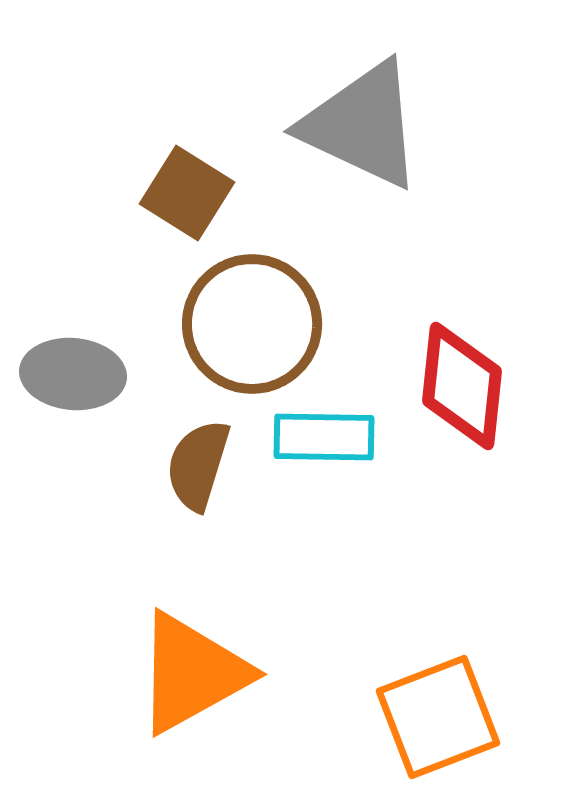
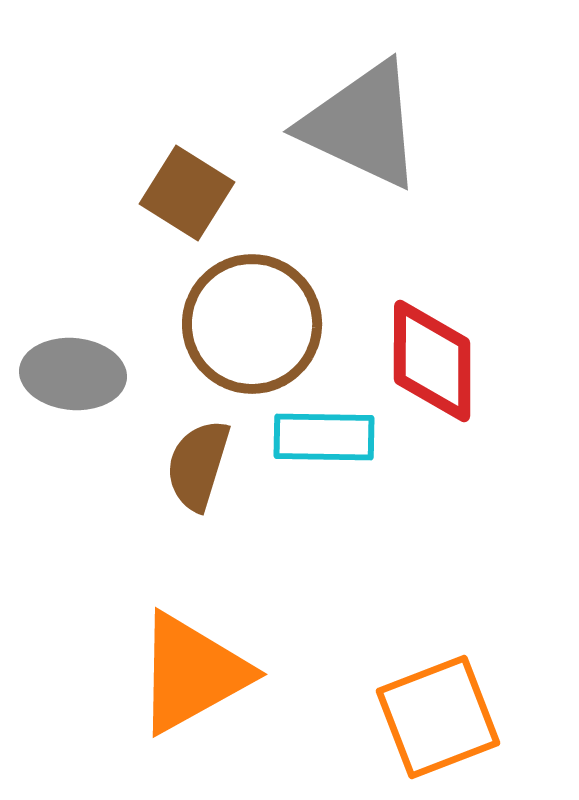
red diamond: moved 30 px left, 25 px up; rotated 6 degrees counterclockwise
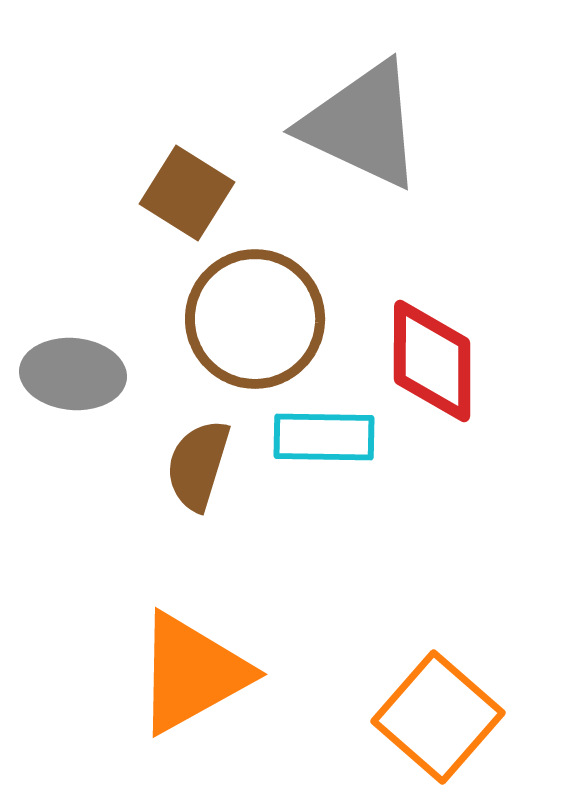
brown circle: moved 3 px right, 5 px up
orange square: rotated 28 degrees counterclockwise
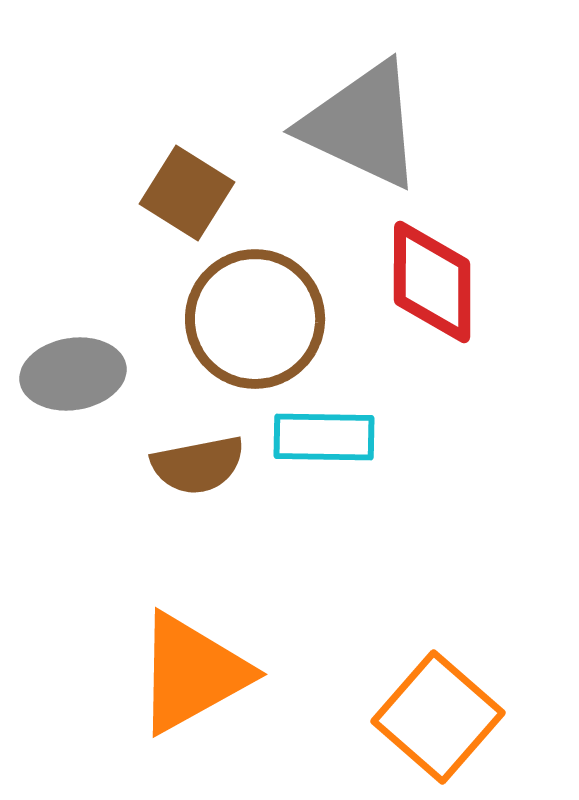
red diamond: moved 79 px up
gray ellipse: rotated 14 degrees counterclockwise
brown semicircle: rotated 118 degrees counterclockwise
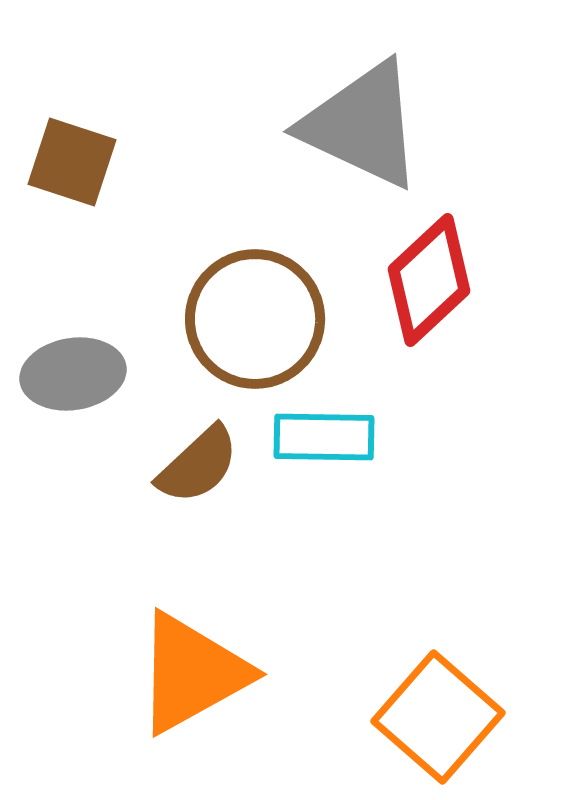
brown square: moved 115 px left, 31 px up; rotated 14 degrees counterclockwise
red diamond: moved 3 px left, 2 px up; rotated 47 degrees clockwise
brown semicircle: rotated 32 degrees counterclockwise
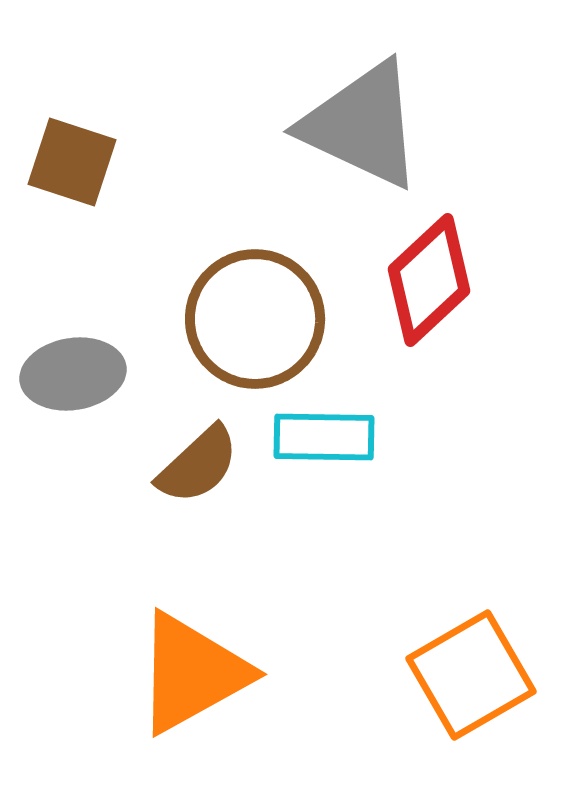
orange square: moved 33 px right, 42 px up; rotated 19 degrees clockwise
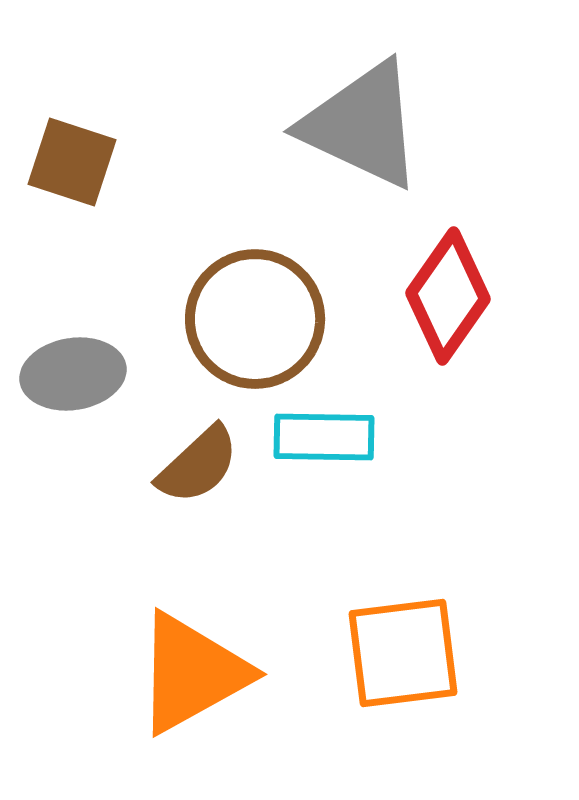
red diamond: moved 19 px right, 16 px down; rotated 12 degrees counterclockwise
orange square: moved 68 px left, 22 px up; rotated 23 degrees clockwise
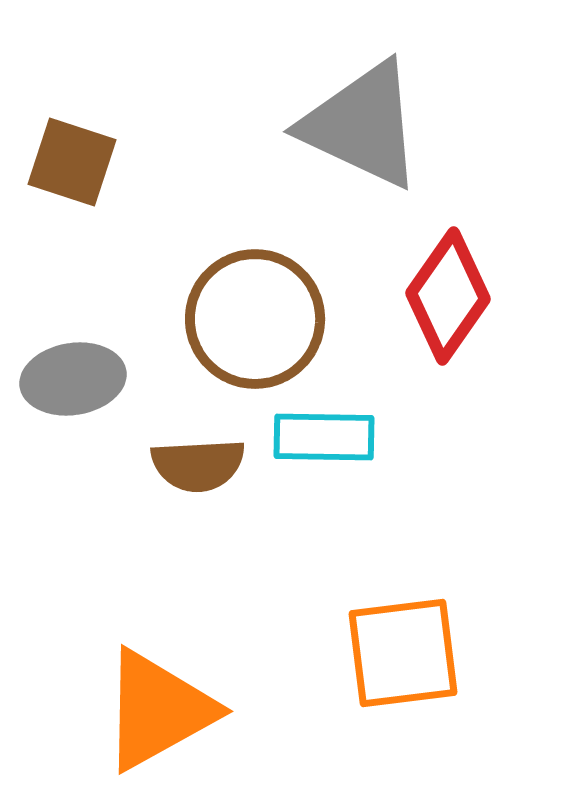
gray ellipse: moved 5 px down
brown semicircle: rotated 40 degrees clockwise
orange triangle: moved 34 px left, 37 px down
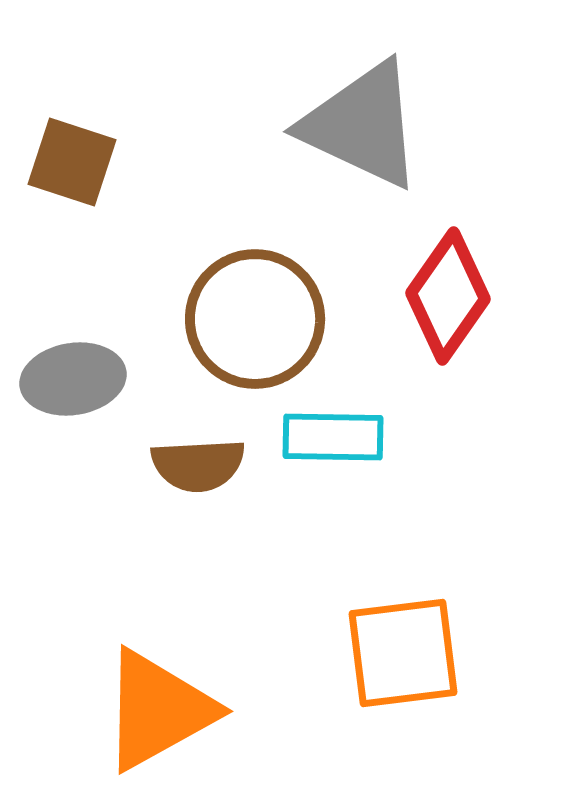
cyan rectangle: moved 9 px right
